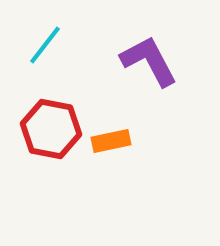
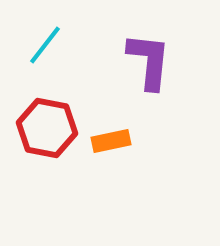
purple L-shape: rotated 34 degrees clockwise
red hexagon: moved 4 px left, 1 px up
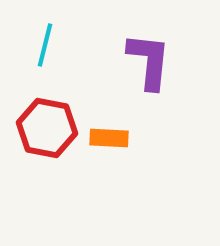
cyan line: rotated 24 degrees counterclockwise
orange rectangle: moved 2 px left, 3 px up; rotated 15 degrees clockwise
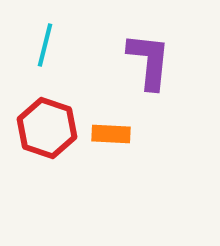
red hexagon: rotated 8 degrees clockwise
orange rectangle: moved 2 px right, 4 px up
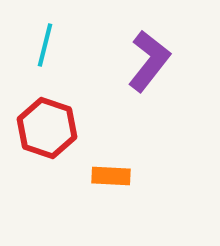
purple L-shape: rotated 32 degrees clockwise
orange rectangle: moved 42 px down
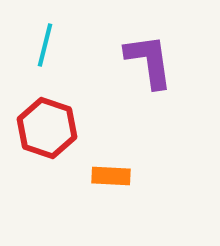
purple L-shape: rotated 46 degrees counterclockwise
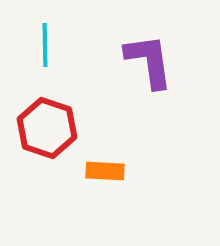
cyan line: rotated 15 degrees counterclockwise
orange rectangle: moved 6 px left, 5 px up
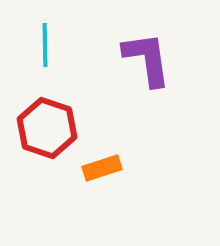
purple L-shape: moved 2 px left, 2 px up
orange rectangle: moved 3 px left, 3 px up; rotated 21 degrees counterclockwise
